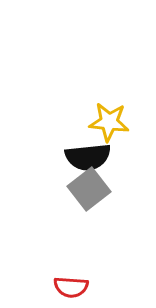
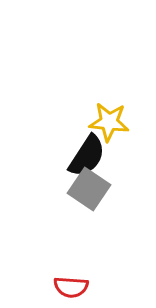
black semicircle: moved 1 px left, 1 px up; rotated 51 degrees counterclockwise
gray square: rotated 18 degrees counterclockwise
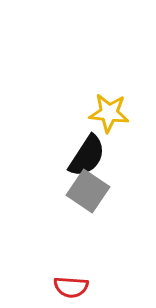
yellow star: moved 9 px up
gray square: moved 1 px left, 2 px down
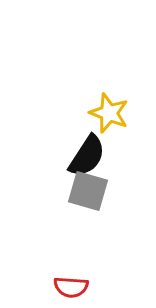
yellow star: rotated 15 degrees clockwise
gray square: rotated 18 degrees counterclockwise
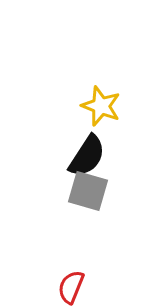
yellow star: moved 8 px left, 7 px up
red semicircle: rotated 108 degrees clockwise
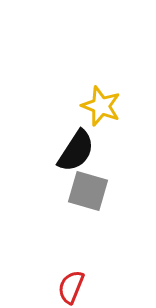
black semicircle: moved 11 px left, 5 px up
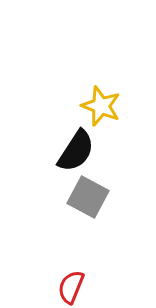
gray square: moved 6 px down; rotated 12 degrees clockwise
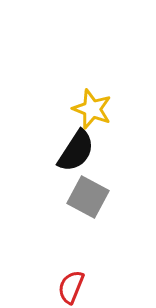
yellow star: moved 9 px left, 3 px down
